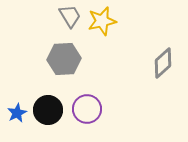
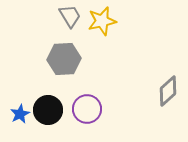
gray diamond: moved 5 px right, 28 px down
blue star: moved 3 px right, 1 px down
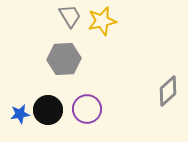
blue star: rotated 18 degrees clockwise
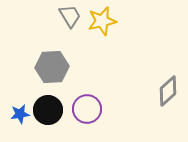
gray hexagon: moved 12 px left, 8 px down
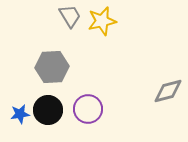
gray diamond: rotated 28 degrees clockwise
purple circle: moved 1 px right
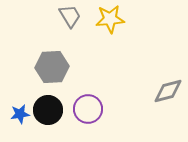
yellow star: moved 8 px right, 2 px up; rotated 8 degrees clockwise
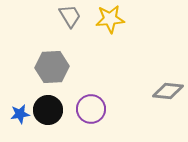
gray diamond: rotated 20 degrees clockwise
purple circle: moved 3 px right
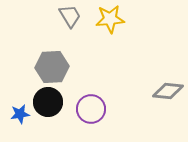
black circle: moved 8 px up
